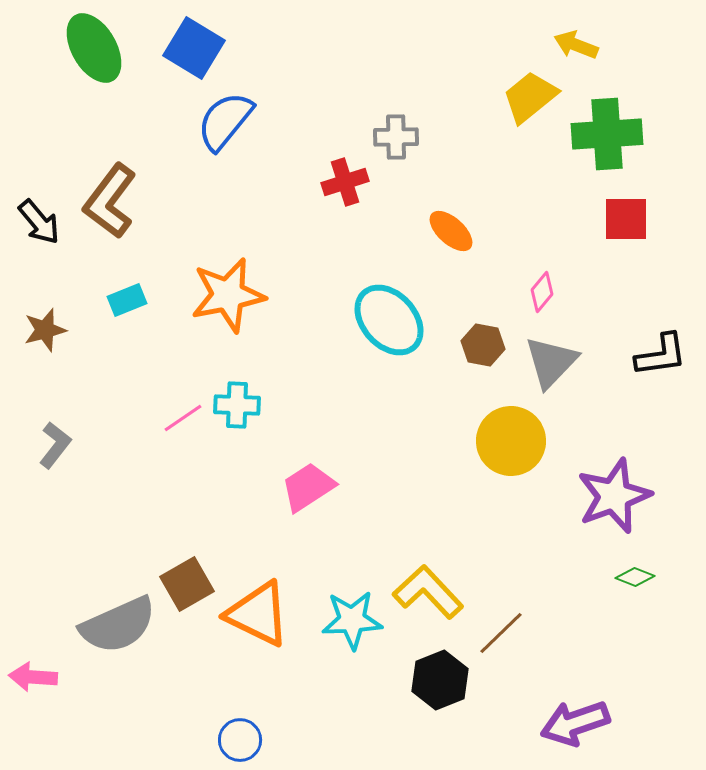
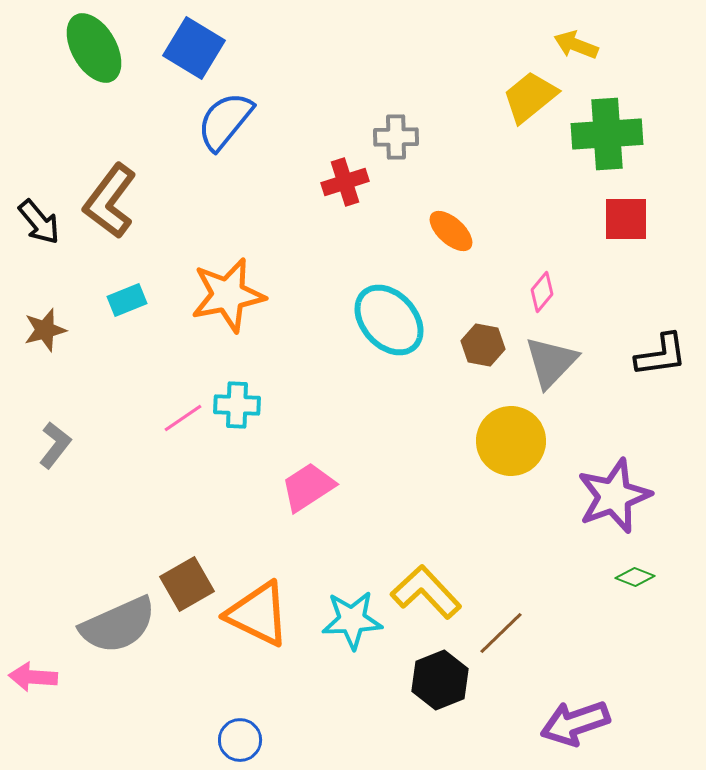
yellow L-shape: moved 2 px left
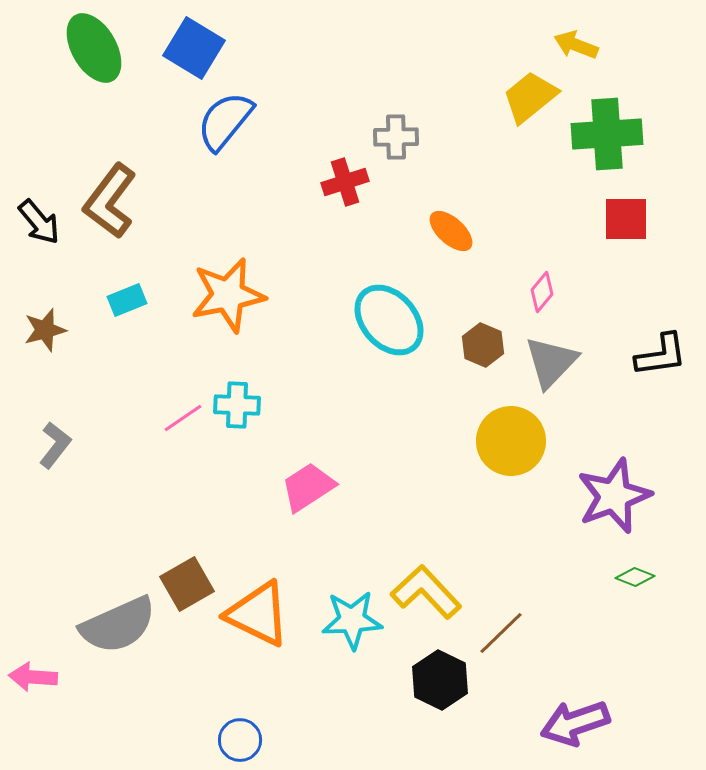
brown hexagon: rotated 12 degrees clockwise
black hexagon: rotated 12 degrees counterclockwise
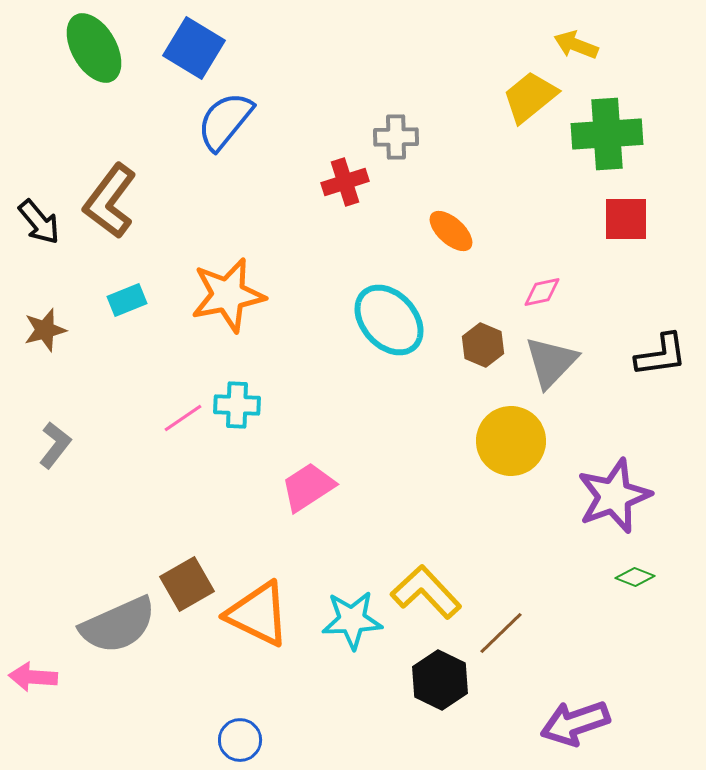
pink diamond: rotated 39 degrees clockwise
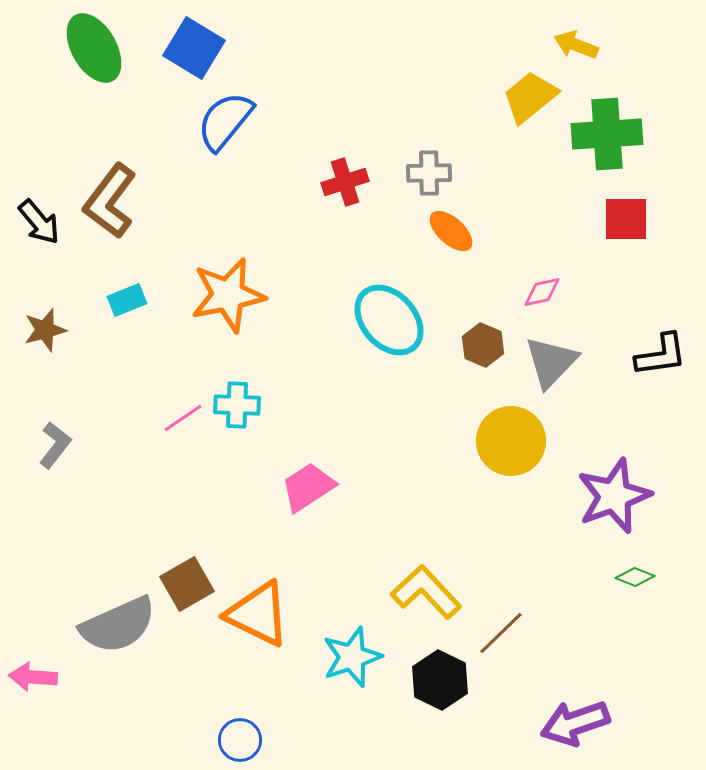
gray cross: moved 33 px right, 36 px down
cyan star: moved 37 px down; rotated 16 degrees counterclockwise
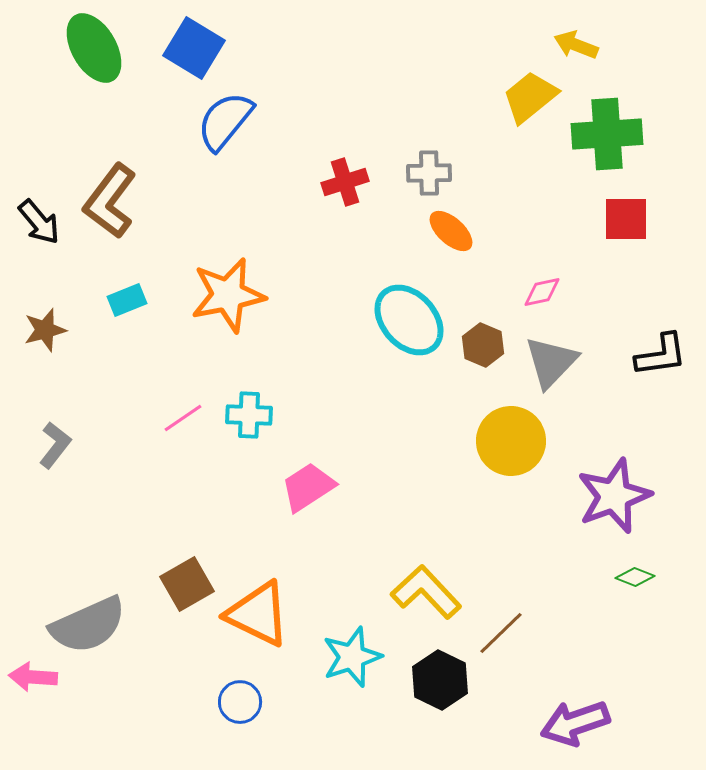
cyan ellipse: moved 20 px right
cyan cross: moved 12 px right, 10 px down
gray semicircle: moved 30 px left
blue circle: moved 38 px up
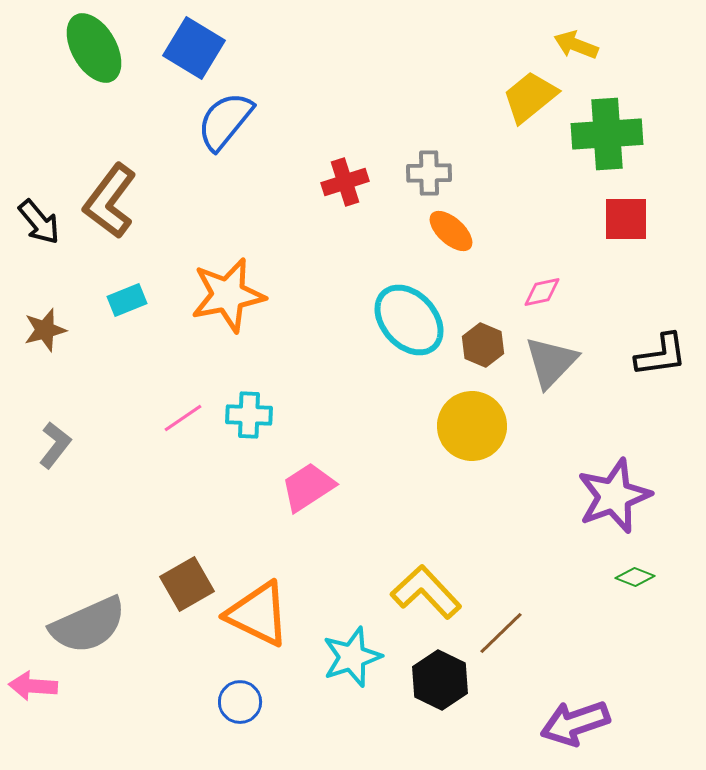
yellow circle: moved 39 px left, 15 px up
pink arrow: moved 9 px down
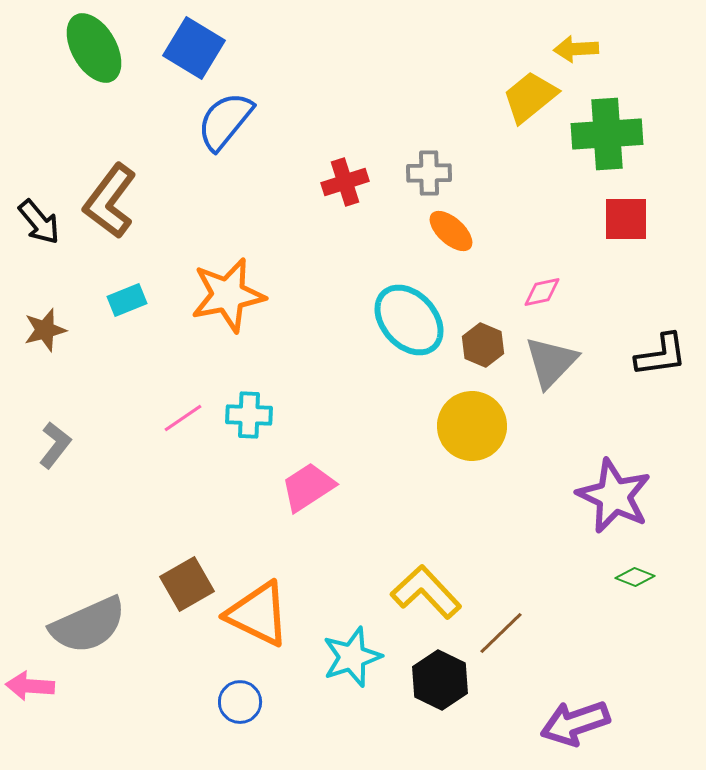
yellow arrow: moved 4 px down; rotated 24 degrees counterclockwise
purple star: rotated 26 degrees counterclockwise
pink arrow: moved 3 px left
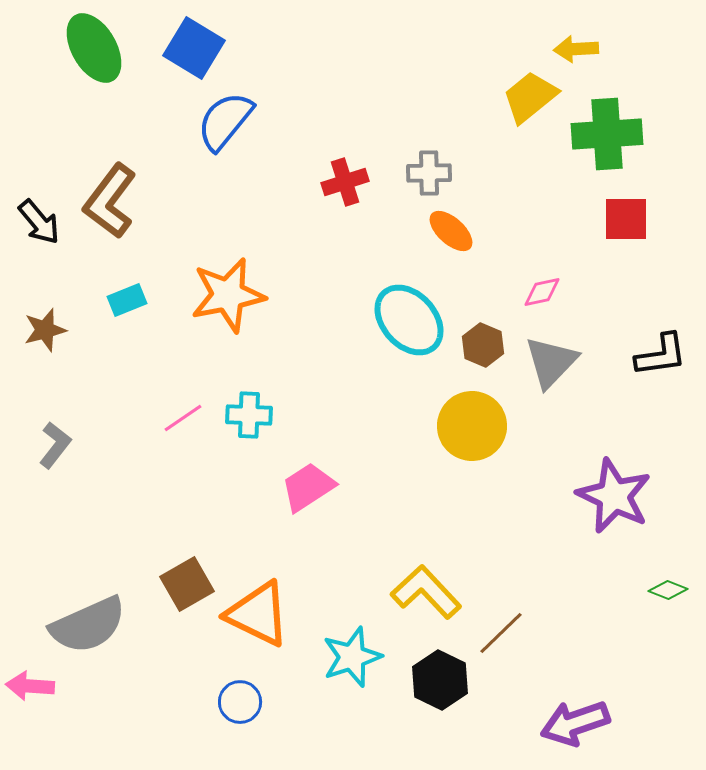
green diamond: moved 33 px right, 13 px down
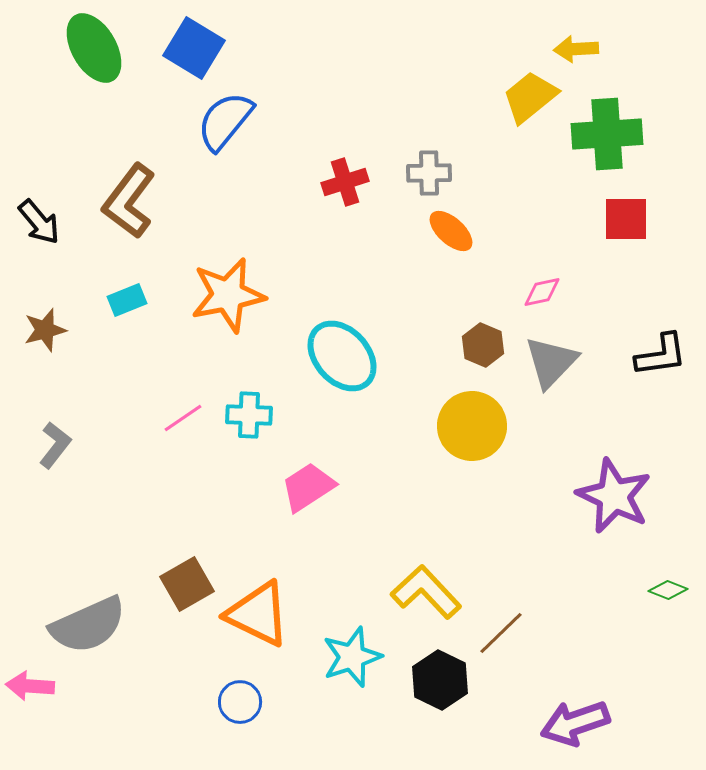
brown L-shape: moved 19 px right
cyan ellipse: moved 67 px left, 36 px down
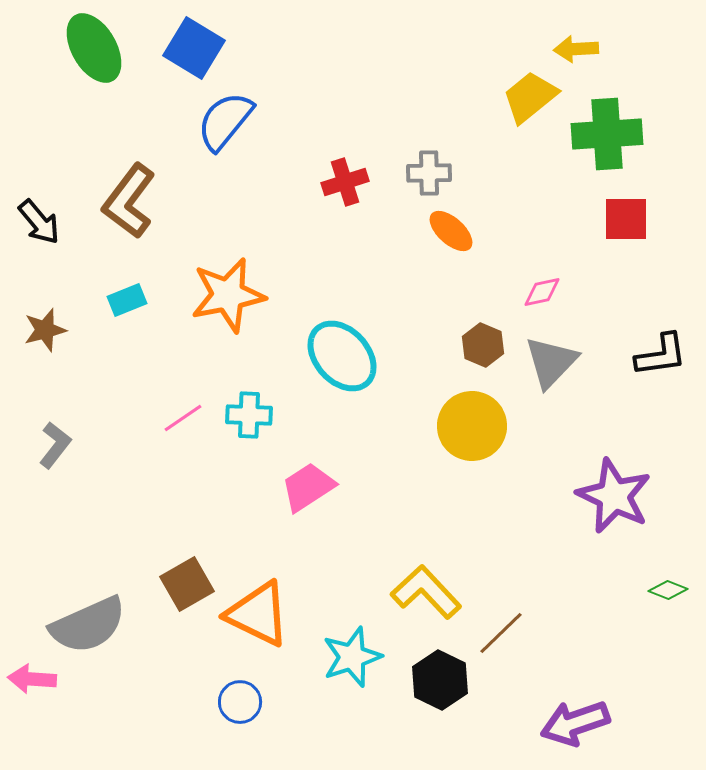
pink arrow: moved 2 px right, 7 px up
